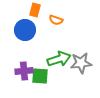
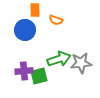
orange rectangle: rotated 16 degrees counterclockwise
green square: moved 1 px left; rotated 18 degrees counterclockwise
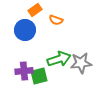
orange rectangle: rotated 56 degrees clockwise
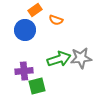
gray star: moved 5 px up
green square: moved 2 px left, 10 px down
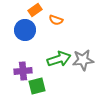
gray star: moved 2 px right, 2 px down
purple cross: moved 1 px left
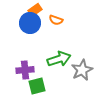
blue circle: moved 5 px right, 7 px up
gray star: moved 1 px left, 10 px down; rotated 20 degrees counterclockwise
purple cross: moved 2 px right, 1 px up
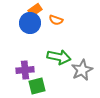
green arrow: moved 2 px up; rotated 30 degrees clockwise
